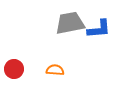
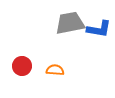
blue L-shape: rotated 15 degrees clockwise
red circle: moved 8 px right, 3 px up
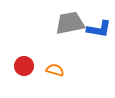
red circle: moved 2 px right
orange semicircle: rotated 12 degrees clockwise
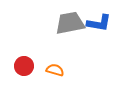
blue L-shape: moved 6 px up
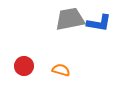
gray trapezoid: moved 4 px up
orange semicircle: moved 6 px right
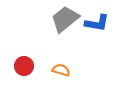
gray trapezoid: moved 5 px left; rotated 28 degrees counterclockwise
blue L-shape: moved 2 px left
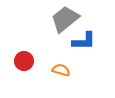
blue L-shape: moved 13 px left, 18 px down; rotated 10 degrees counterclockwise
red circle: moved 5 px up
